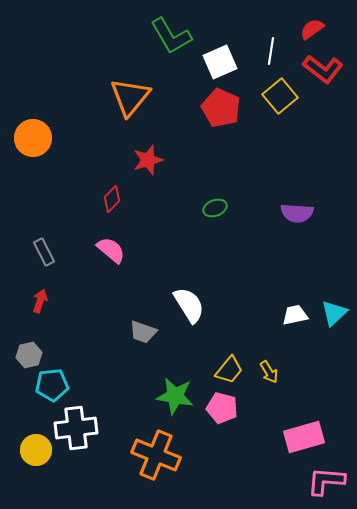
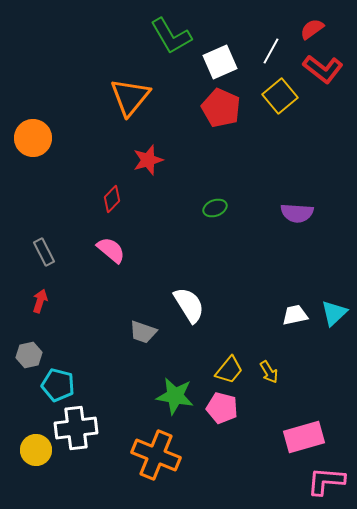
white line: rotated 20 degrees clockwise
cyan pentagon: moved 6 px right; rotated 20 degrees clockwise
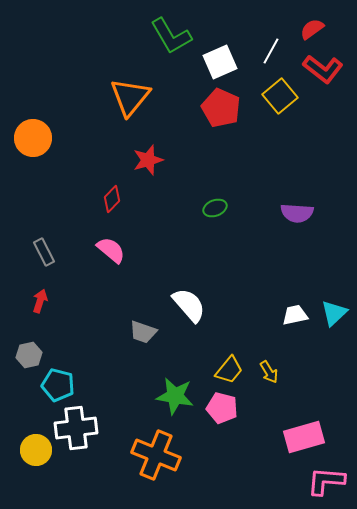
white semicircle: rotated 9 degrees counterclockwise
